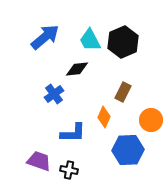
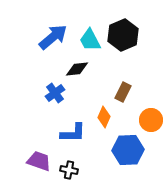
blue arrow: moved 8 px right
black hexagon: moved 7 px up
blue cross: moved 1 px right, 1 px up
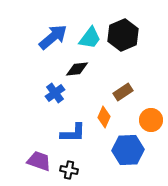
cyan trapezoid: moved 2 px up; rotated 115 degrees counterclockwise
brown rectangle: rotated 30 degrees clockwise
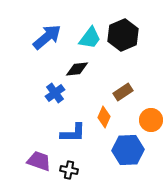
blue arrow: moved 6 px left
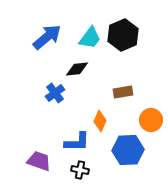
brown rectangle: rotated 24 degrees clockwise
orange diamond: moved 4 px left, 4 px down
blue L-shape: moved 4 px right, 9 px down
black cross: moved 11 px right
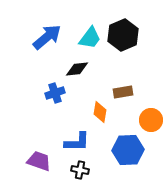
blue cross: rotated 18 degrees clockwise
orange diamond: moved 9 px up; rotated 15 degrees counterclockwise
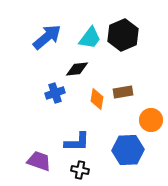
orange diamond: moved 3 px left, 13 px up
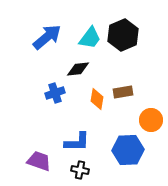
black diamond: moved 1 px right
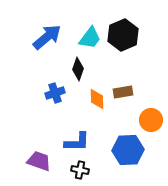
black diamond: rotated 65 degrees counterclockwise
orange diamond: rotated 10 degrees counterclockwise
